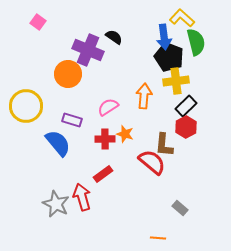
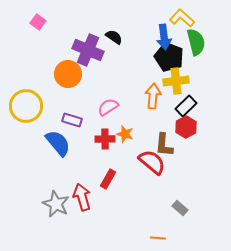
orange arrow: moved 9 px right
red rectangle: moved 5 px right, 5 px down; rotated 24 degrees counterclockwise
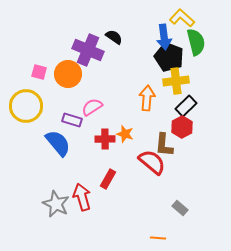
pink square: moved 1 px right, 50 px down; rotated 21 degrees counterclockwise
orange arrow: moved 6 px left, 2 px down
pink semicircle: moved 16 px left
red hexagon: moved 4 px left
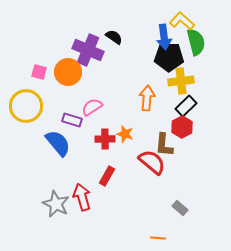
yellow L-shape: moved 3 px down
black pentagon: rotated 20 degrees counterclockwise
orange circle: moved 2 px up
yellow cross: moved 5 px right
red rectangle: moved 1 px left, 3 px up
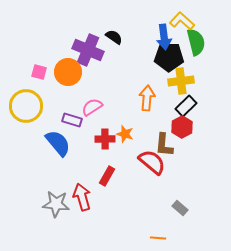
gray star: rotated 20 degrees counterclockwise
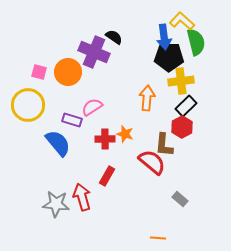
purple cross: moved 6 px right, 2 px down
yellow circle: moved 2 px right, 1 px up
gray rectangle: moved 9 px up
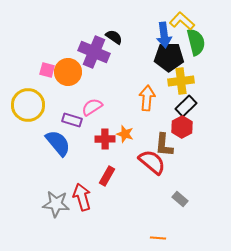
blue arrow: moved 2 px up
pink square: moved 8 px right, 2 px up
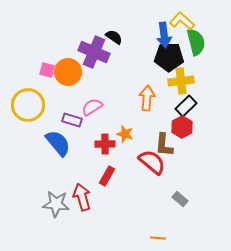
red cross: moved 5 px down
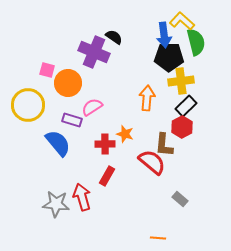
orange circle: moved 11 px down
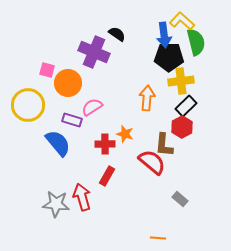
black semicircle: moved 3 px right, 3 px up
